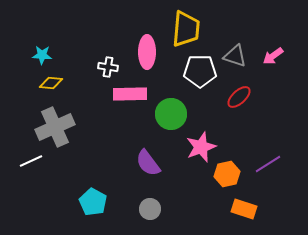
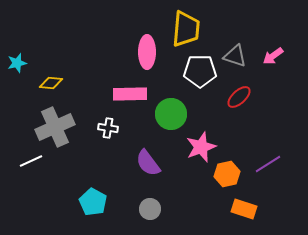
cyan star: moved 25 px left, 8 px down; rotated 18 degrees counterclockwise
white cross: moved 61 px down
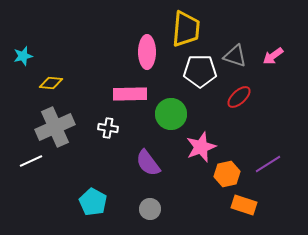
cyan star: moved 6 px right, 7 px up
orange rectangle: moved 4 px up
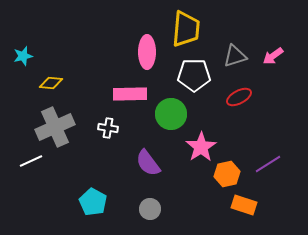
gray triangle: rotated 35 degrees counterclockwise
white pentagon: moved 6 px left, 4 px down
red ellipse: rotated 15 degrees clockwise
pink star: rotated 12 degrees counterclockwise
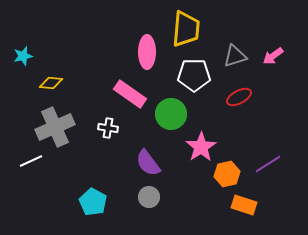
pink rectangle: rotated 36 degrees clockwise
gray circle: moved 1 px left, 12 px up
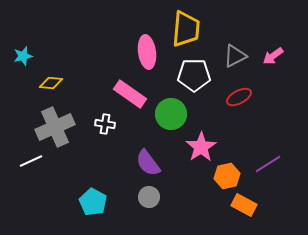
pink ellipse: rotated 8 degrees counterclockwise
gray triangle: rotated 10 degrees counterclockwise
white cross: moved 3 px left, 4 px up
orange hexagon: moved 2 px down
orange rectangle: rotated 10 degrees clockwise
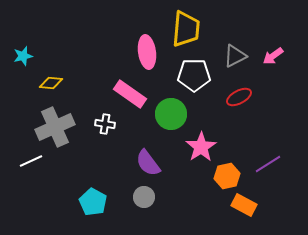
gray circle: moved 5 px left
